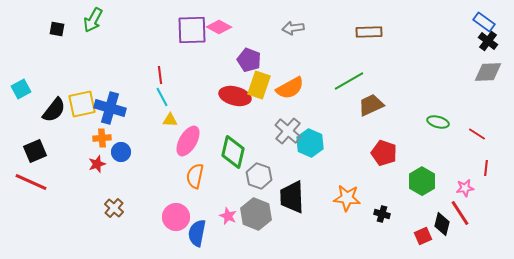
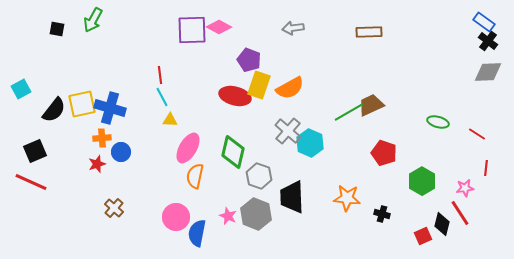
green line at (349, 81): moved 31 px down
pink ellipse at (188, 141): moved 7 px down
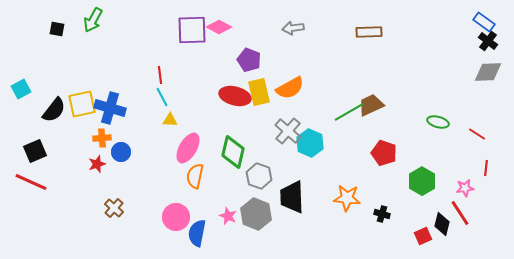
yellow rectangle at (259, 85): moved 7 px down; rotated 32 degrees counterclockwise
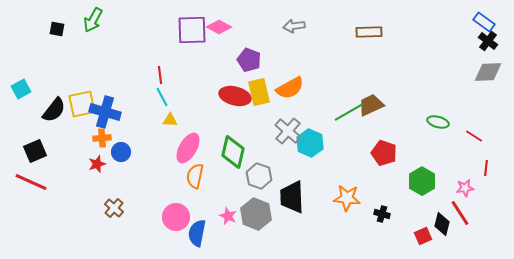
gray arrow at (293, 28): moved 1 px right, 2 px up
blue cross at (110, 108): moved 5 px left, 4 px down
red line at (477, 134): moved 3 px left, 2 px down
